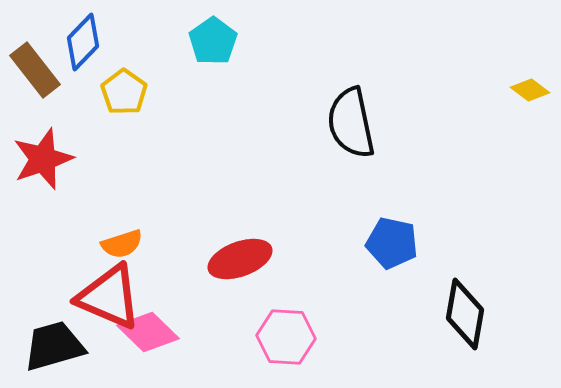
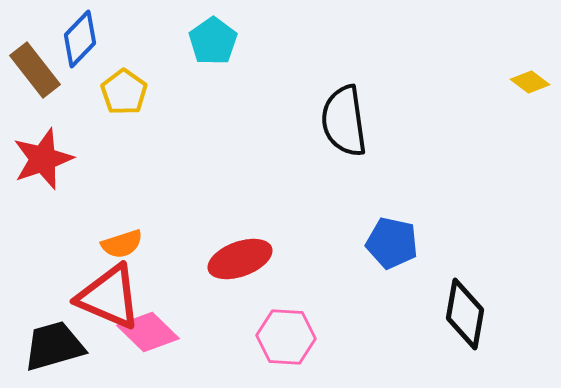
blue diamond: moved 3 px left, 3 px up
yellow diamond: moved 8 px up
black semicircle: moved 7 px left, 2 px up; rotated 4 degrees clockwise
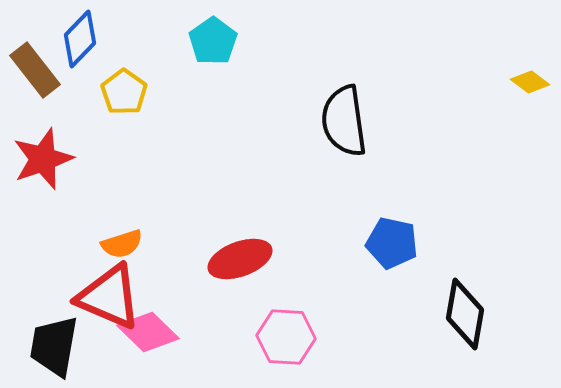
black trapezoid: rotated 64 degrees counterclockwise
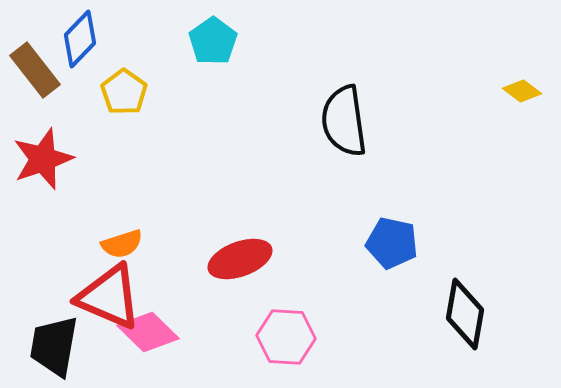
yellow diamond: moved 8 px left, 9 px down
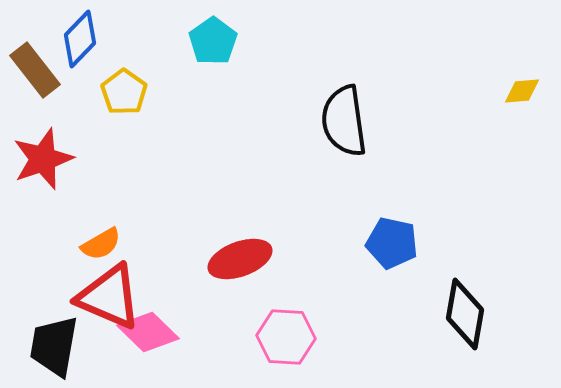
yellow diamond: rotated 42 degrees counterclockwise
orange semicircle: moved 21 px left; rotated 12 degrees counterclockwise
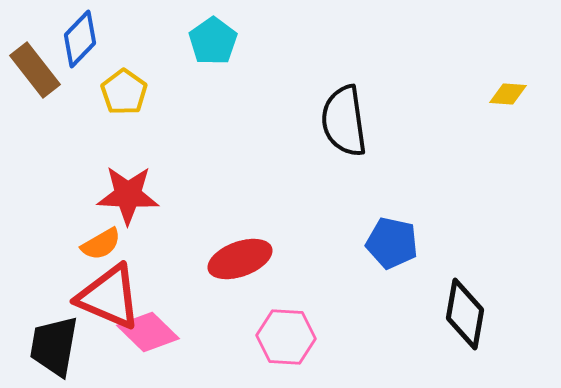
yellow diamond: moved 14 px left, 3 px down; rotated 9 degrees clockwise
red star: moved 85 px right, 36 px down; rotated 22 degrees clockwise
